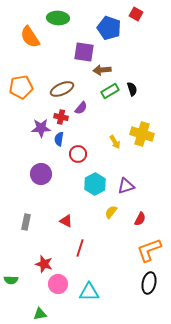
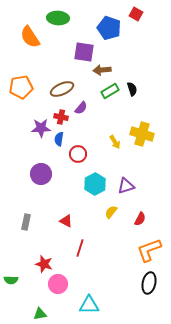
cyan triangle: moved 13 px down
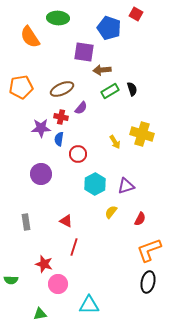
gray rectangle: rotated 21 degrees counterclockwise
red line: moved 6 px left, 1 px up
black ellipse: moved 1 px left, 1 px up
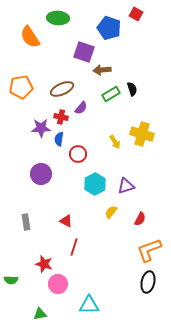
purple square: rotated 10 degrees clockwise
green rectangle: moved 1 px right, 3 px down
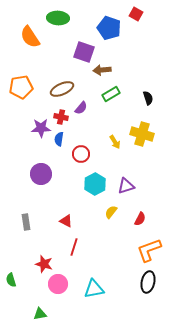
black semicircle: moved 16 px right, 9 px down
red circle: moved 3 px right
green semicircle: rotated 72 degrees clockwise
cyan triangle: moved 5 px right, 16 px up; rotated 10 degrees counterclockwise
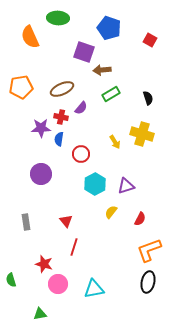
red square: moved 14 px right, 26 px down
orange semicircle: rotated 10 degrees clockwise
red triangle: rotated 24 degrees clockwise
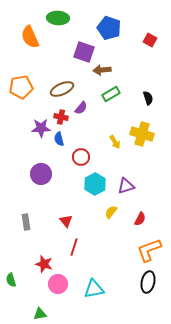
blue semicircle: rotated 24 degrees counterclockwise
red circle: moved 3 px down
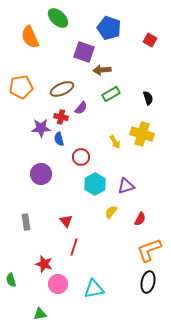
green ellipse: rotated 40 degrees clockwise
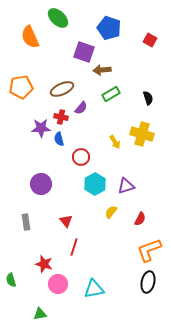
purple circle: moved 10 px down
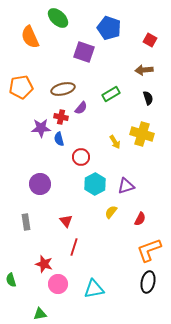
brown arrow: moved 42 px right
brown ellipse: moved 1 px right; rotated 10 degrees clockwise
purple circle: moved 1 px left
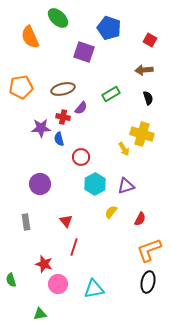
red cross: moved 2 px right
yellow arrow: moved 9 px right, 7 px down
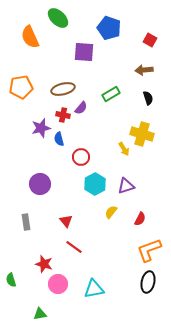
purple square: rotated 15 degrees counterclockwise
red cross: moved 2 px up
purple star: rotated 12 degrees counterclockwise
red line: rotated 72 degrees counterclockwise
